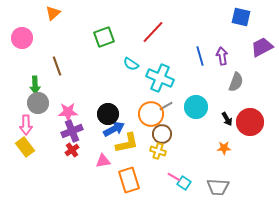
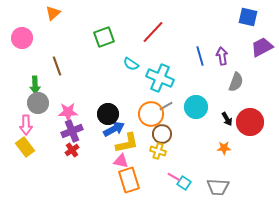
blue square: moved 7 px right
pink triangle: moved 18 px right; rotated 21 degrees clockwise
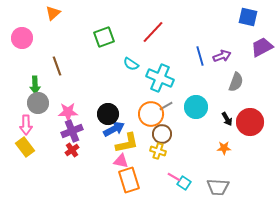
purple arrow: rotated 78 degrees clockwise
